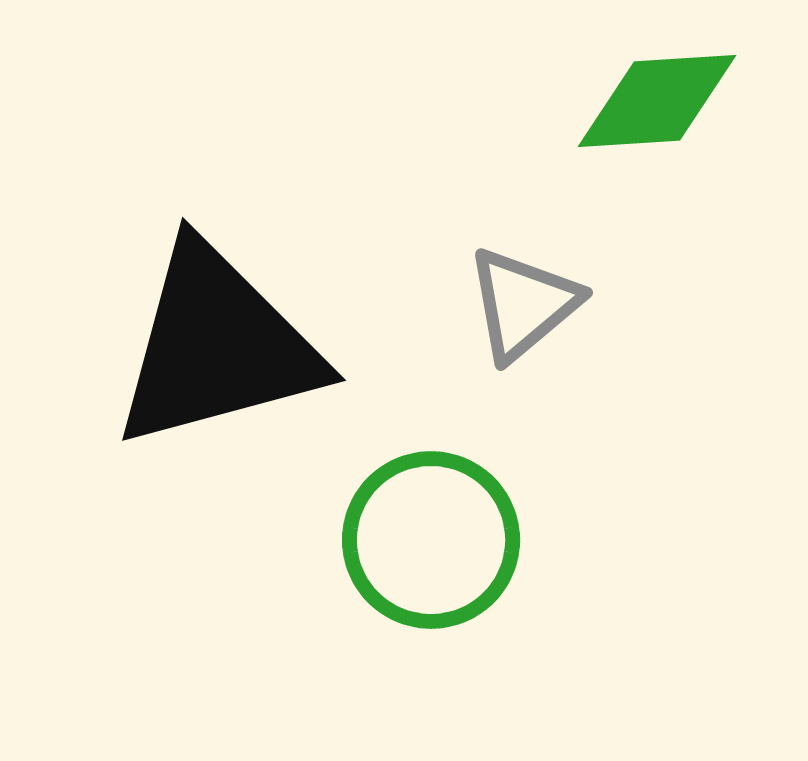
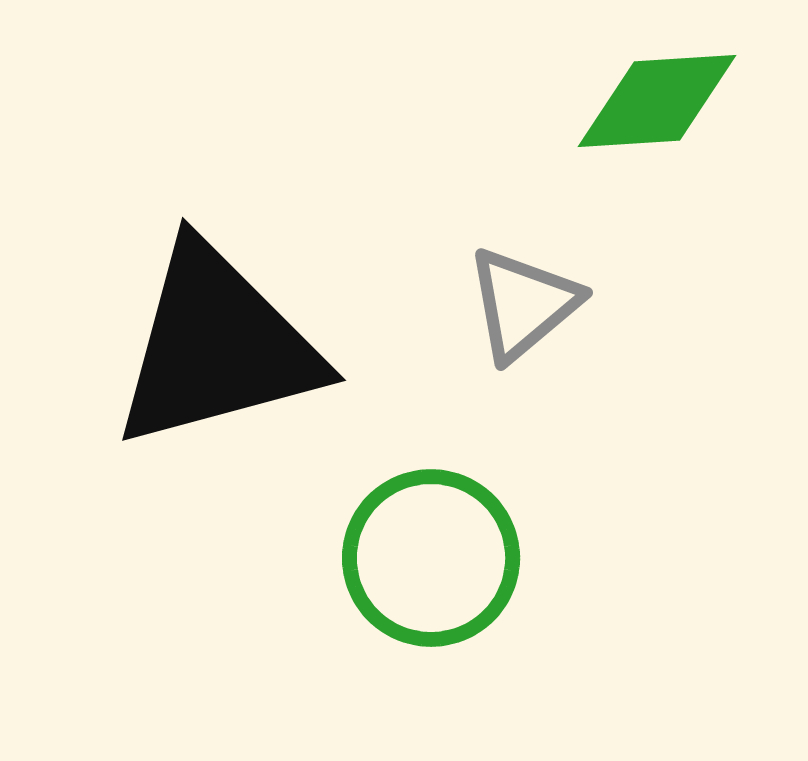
green circle: moved 18 px down
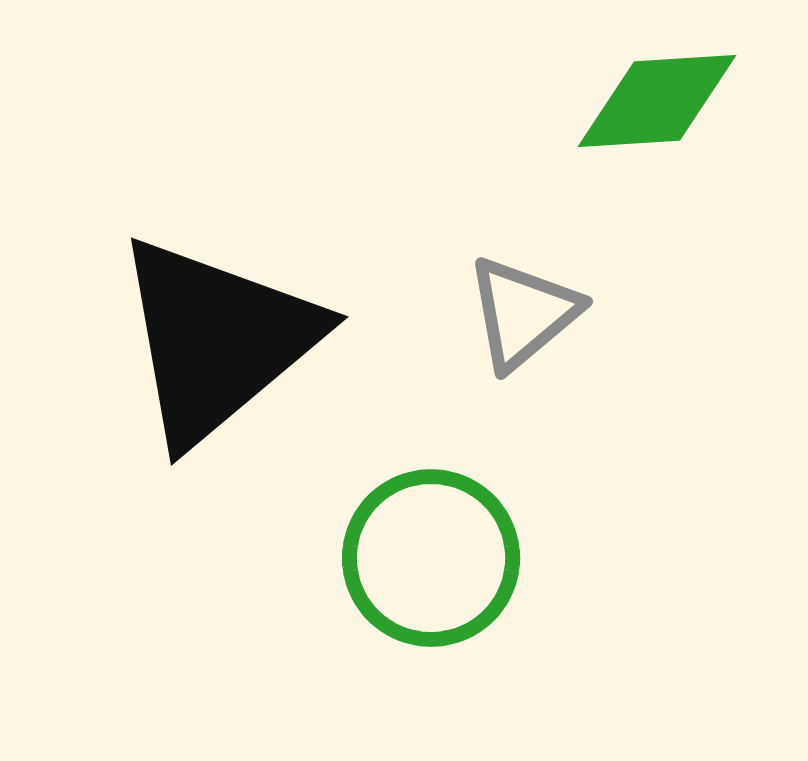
gray triangle: moved 9 px down
black triangle: moved 6 px up; rotated 25 degrees counterclockwise
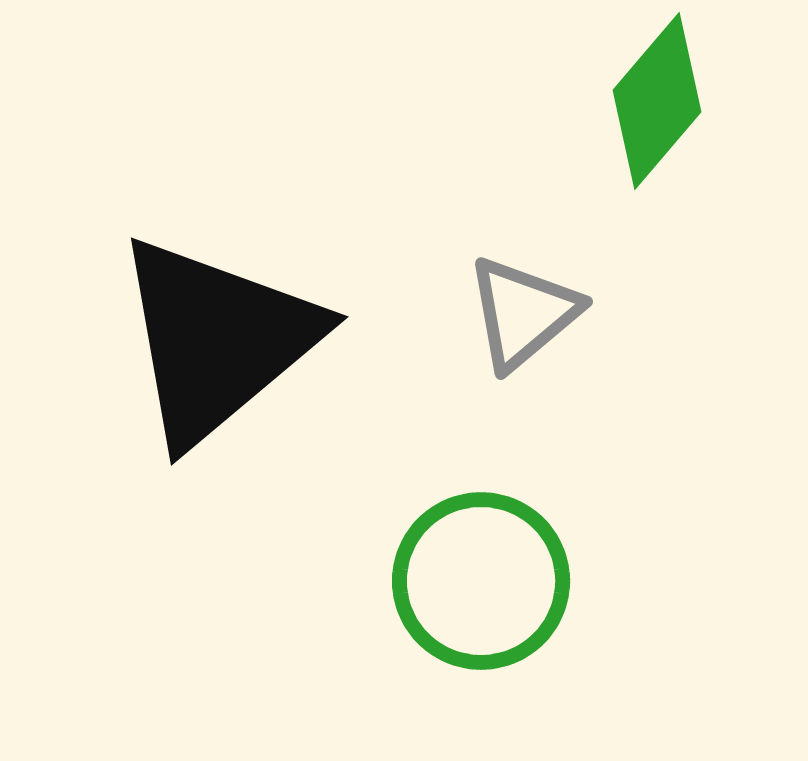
green diamond: rotated 46 degrees counterclockwise
green circle: moved 50 px right, 23 px down
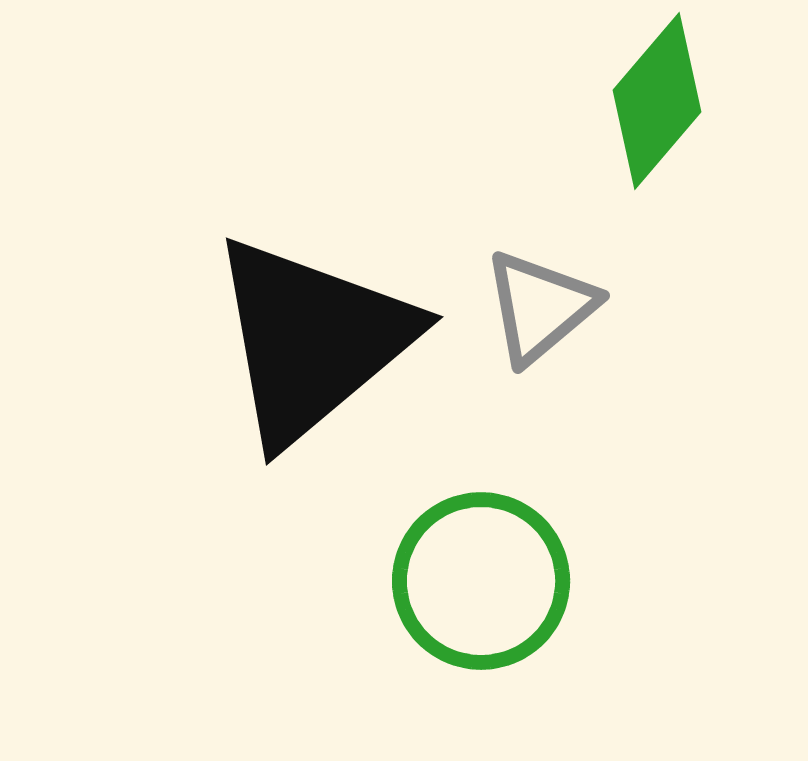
gray triangle: moved 17 px right, 6 px up
black triangle: moved 95 px right
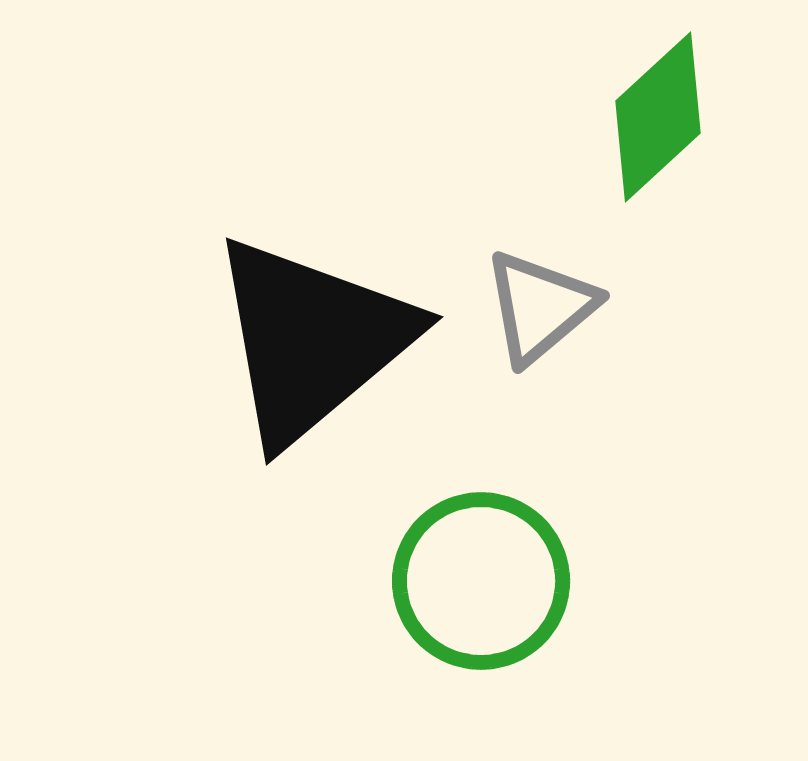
green diamond: moved 1 px right, 16 px down; rotated 7 degrees clockwise
